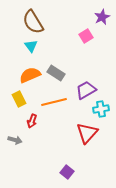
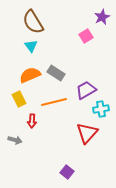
red arrow: rotated 16 degrees counterclockwise
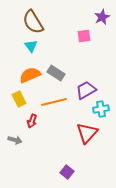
pink square: moved 2 px left; rotated 24 degrees clockwise
red arrow: rotated 16 degrees clockwise
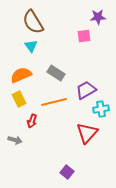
purple star: moved 4 px left; rotated 21 degrees clockwise
orange semicircle: moved 9 px left
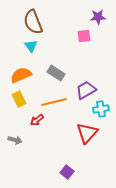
brown semicircle: rotated 10 degrees clockwise
red arrow: moved 5 px right, 1 px up; rotated 32 degrees clockwise
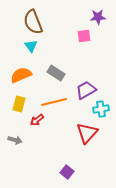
yellow rectangle: moved 5 px down; rotated 42 degrees clockwise
